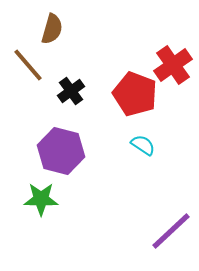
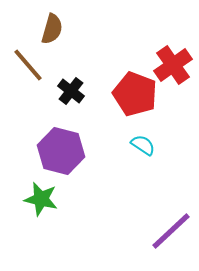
black cross: rotated 16 degrees counterclockwise
green star: rotated 12 degrees clockwise
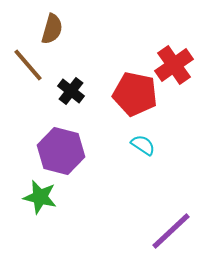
red cross: moved 1 px right
red pentagon: rotated 9 degrees counterclockwise
green star: moved 1 px left, 2 px up
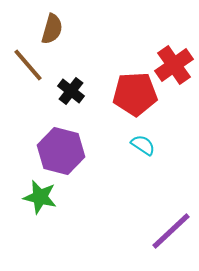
red pentagon: rotated 15 degrees counterclockwise
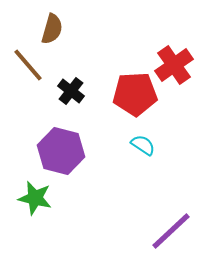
green star: moved 5 px left, 1 px down
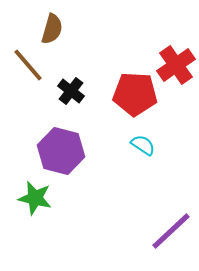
red cross: moved 2 px right
red pentagon: rotated 6 degrees clockwise
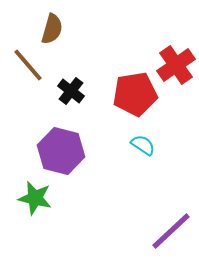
red pentagon: rotated 12 degrees counterclockwise
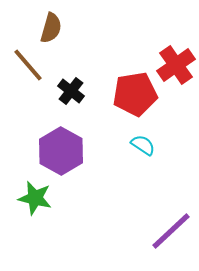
brown semicircle: moved 1 px left, 1 px up
purple hexagon: rotated 15 degrees clockwise
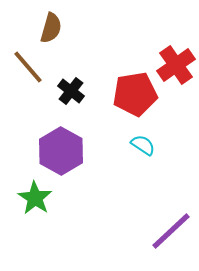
brown line: moved 2 px down
green star: rotated 20 degrees clockwise
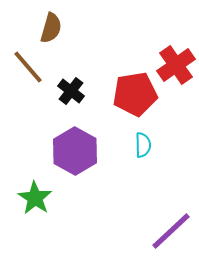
cyan semicircle: rotated 55 degrees clockwise
purple hexagon: moved 14 px right
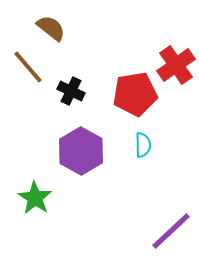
brown semicircle: rotated 68 degrees counterclockwise
black cross: rotated 12 degrees counterclockwise
purple hexagon: moved 6 px right
